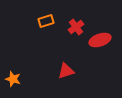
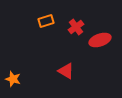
red triangle: rotated 48 degrees clockwise
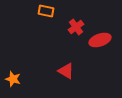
orange rectangle: moved 10 px up; rotated 28 degrees clockwise
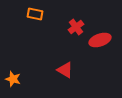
orange rectangle: moved 11 px left, 3 px down
red triangle: moved 1 px left, 1 px up
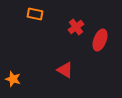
red ellipse: rotated 50 degrees counterclockwise
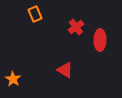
orange rectangle: rotated 56 degrees clockwise
red ellipse: rotated 20 degrees counterclockwise
orange star: rotated 14 degrees clockwise
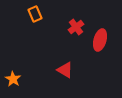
red ellipse: rotated 15 degrees clockwise
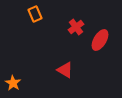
red ellipse: rotated 15 degrees clockwise
orange star: moved 4 px down
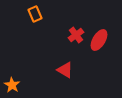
red cross: moved 8 px down
red ellipse: moved 1 px left
orange star: moved 1 px left, 2 px down
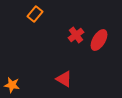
orange rectangle: rotated 63 degrees clockwise
red triangle: moved 1 px left, 9 px down
orange star: rotated 21 degrees counterclockwise
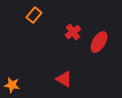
orange rectangle: moved 1 px left, 1 px down
red cross: moved 3 px left, 3 px up
red ellipse: moved 2 px down
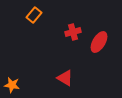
red cross: rotated 21 degrees clockwise
red triangle: moved 1 px right, 1 px up
